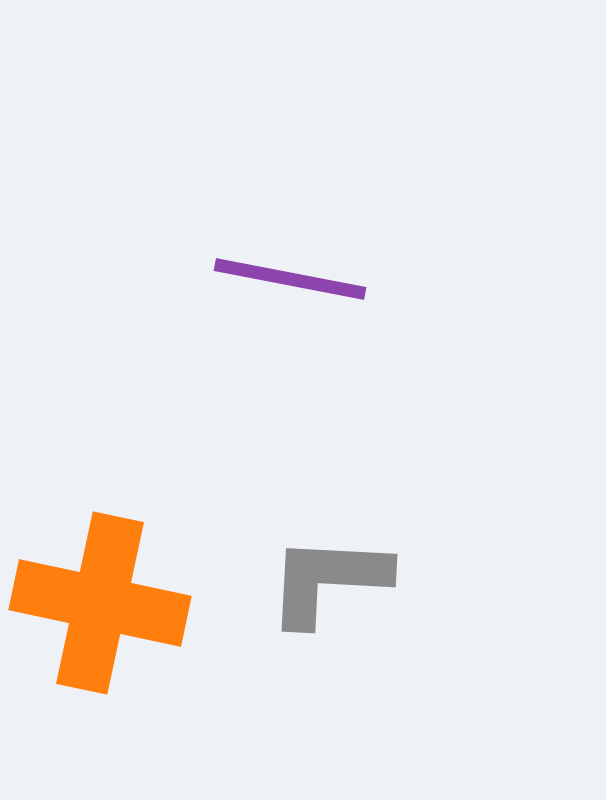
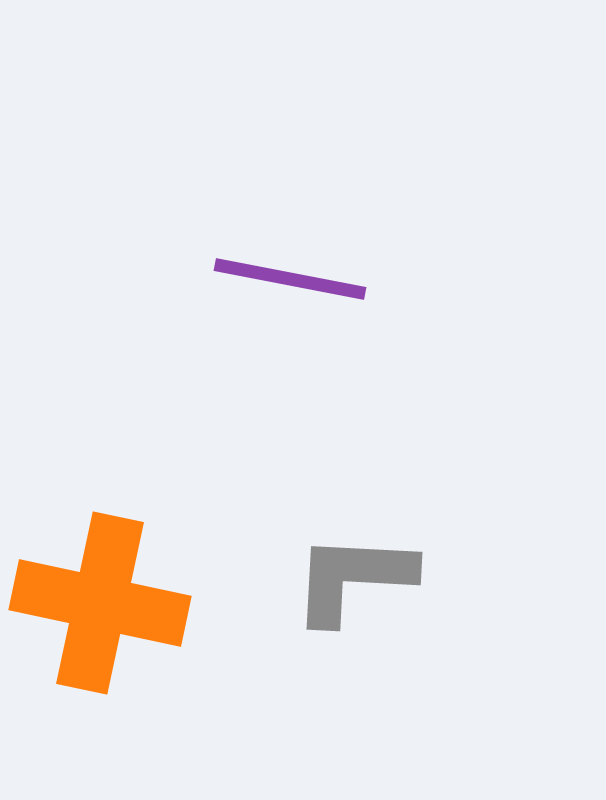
gray L-shape: moved 25 px right, 2 px up
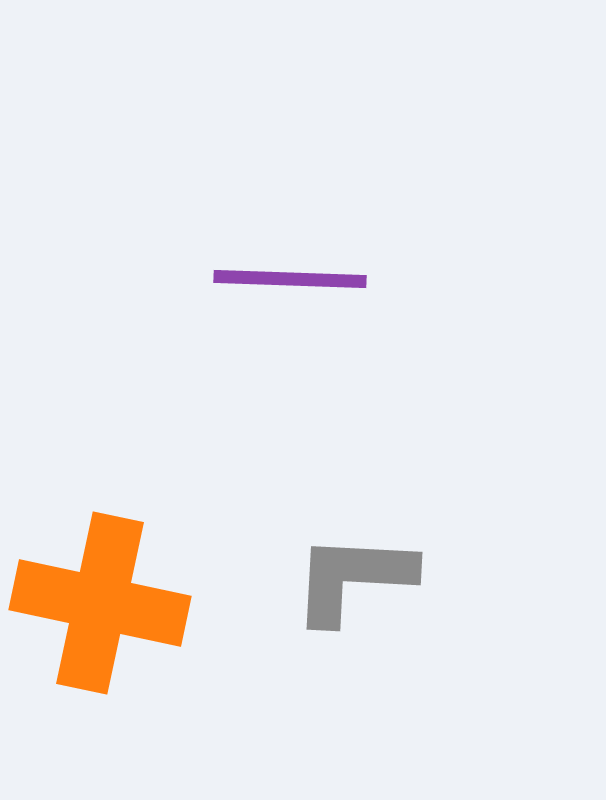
purple line: rotated 9 degrees counterclockwise
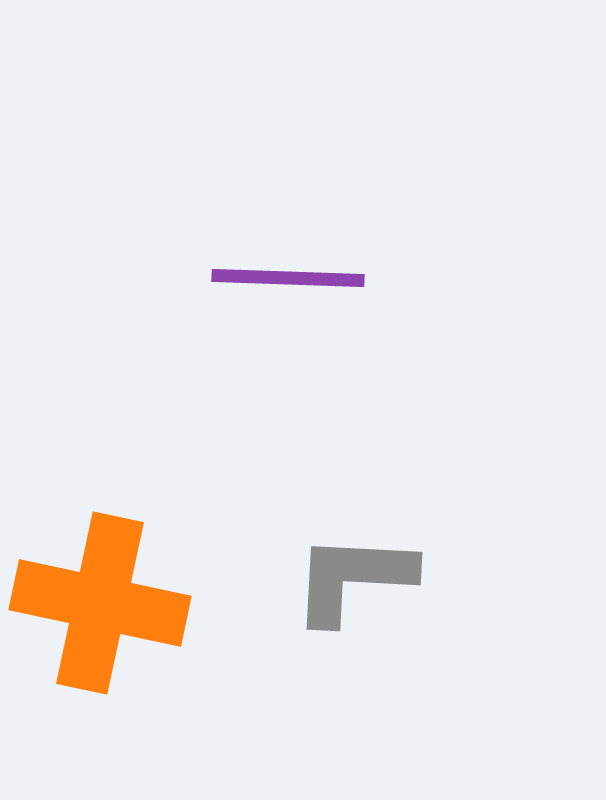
purple line: moved 2 px left, 1 px up
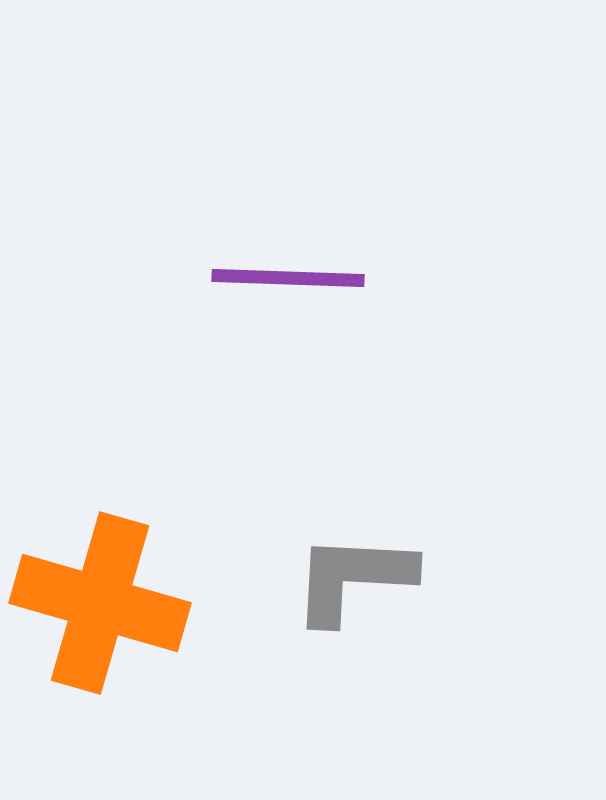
orange cross: rotated 4 degrees clockwise
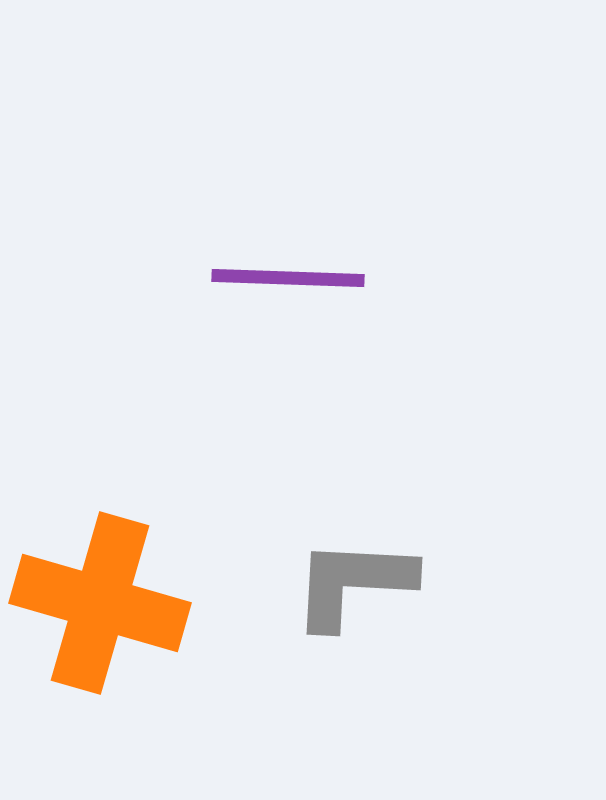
gray L-shape: moved 5 px down
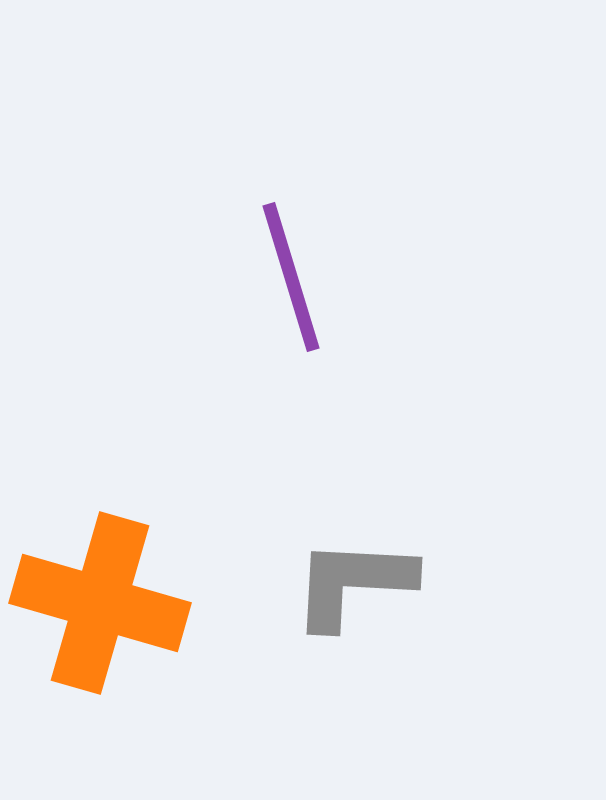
purple line: moved 3 px right, 1 px up; rotated 71 degrees clockwise
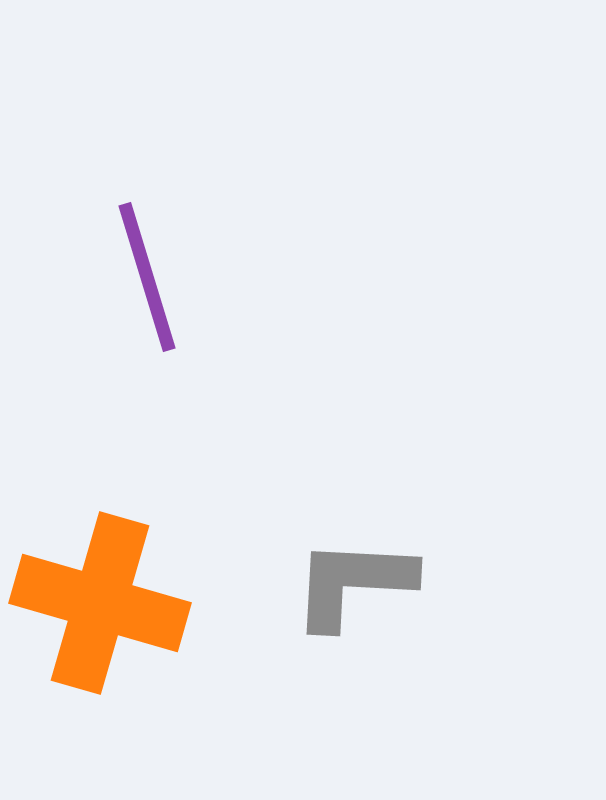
purple line: moved 144 px left
